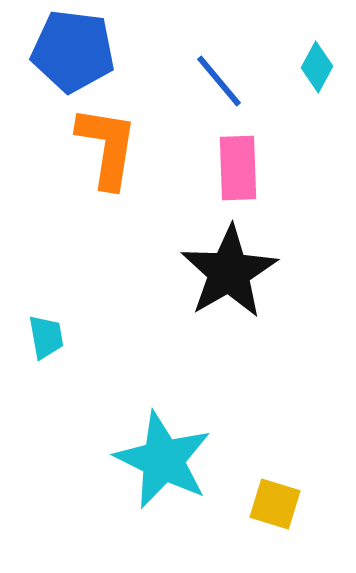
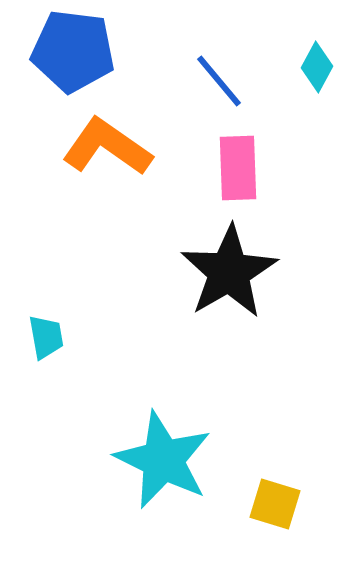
orange L-shape: rotated 64 degrees counterclockwise
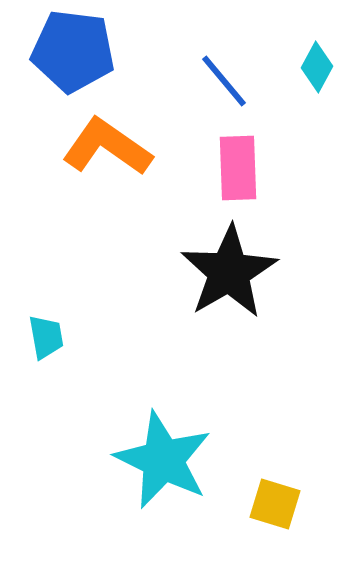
blue line: moved 5 px right
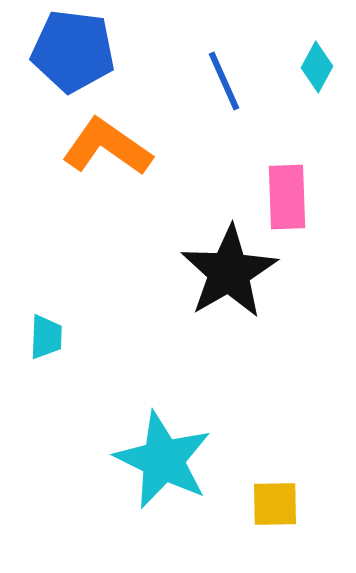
blue line: rotated 16 degrees clockwise
pink rectangle: moved 49 px right, 29 px down
cyan trapezoid: rotated 12 degrees clockwise
yellow square: rotated 18 degrees counterclockwise
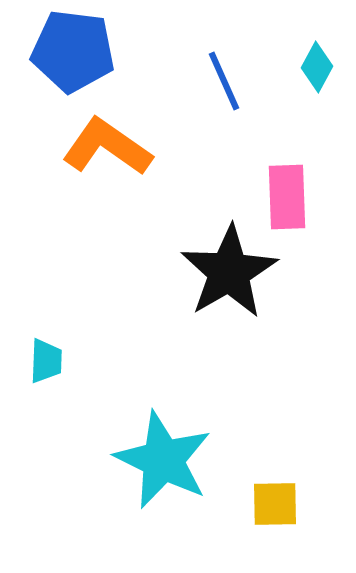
cyan trapezoid: moved 24 px down
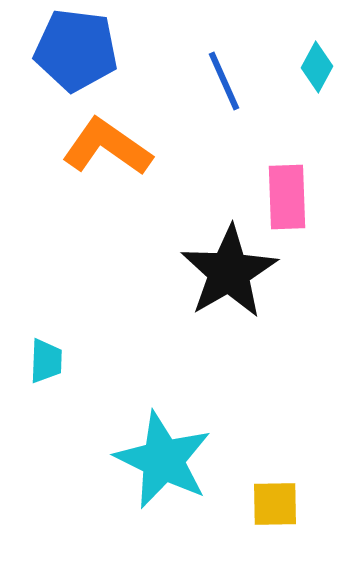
blue pentagon: moved 3 px right, 1 px up
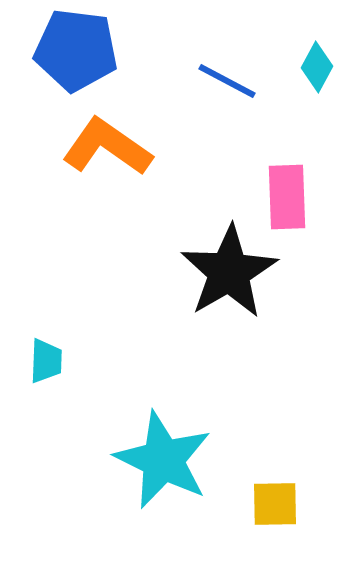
blue line: moved 3 px right; rotated 38 degrees counterclockwise
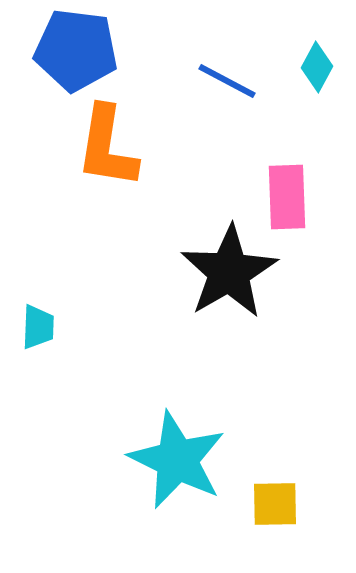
orange L-shape: rotated 116 degrees counterclockwise
cyan trapezoid: moved 8 px left, 34 px up
cyan star: moved 14 px right
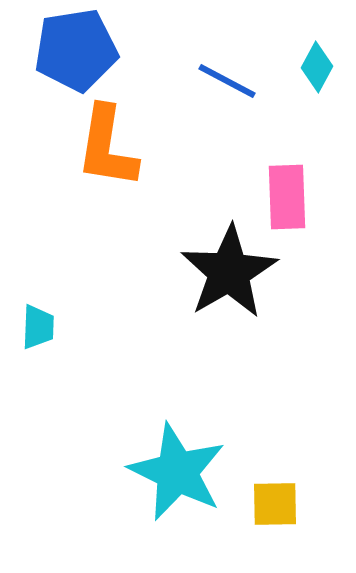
blue pentagon: rotated 16 degrees counterclockwise
cyan star: moved 12 px down
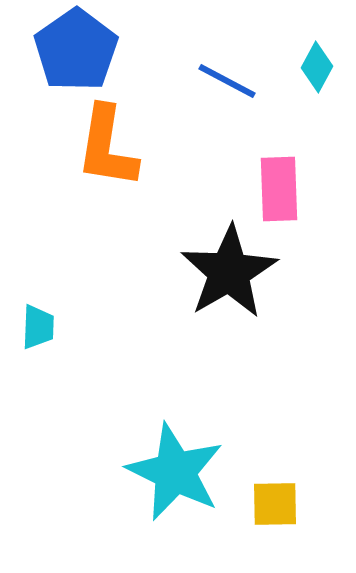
blue pentagon: rotated 26 degrees counterclockwise
pink rectangle: moved 8 px left, 8 px up
cyan star: moved 2 px left
